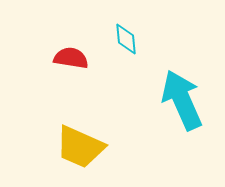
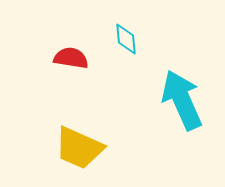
yellow trapezoid: moved 1 px left, 1 px down
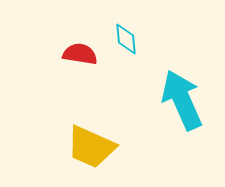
red semicircle: moved 9 px right, 4 px up
yellow trapezoid: moved 12 px right, 1 px up
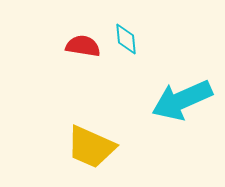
red semicircle: moved 3 px right, 8 px up
cyan arrow: rotated 90 degrees counterclockwise
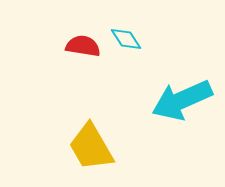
cyan diamond: rotated 28 degrees counterclockwise
yellow trapezoid: rotated 36 degrees clockwise
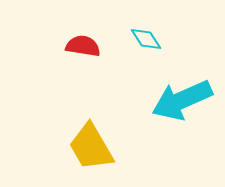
cyan diamond: moved 20 px right
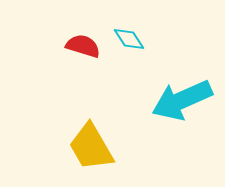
cyan diamond: moved 17 px left
red semicircle: rotated 8 degrees clockwise
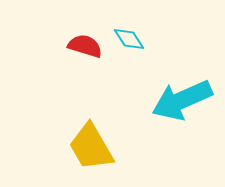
red semicircle: moved 2 px right
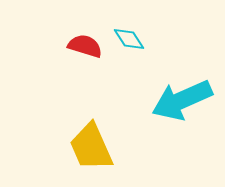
yellow trapezoid: rotated 6 degrees clockwise
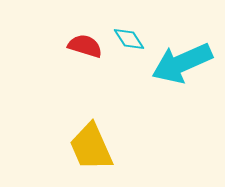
cyan arrow: moved 37 px up
